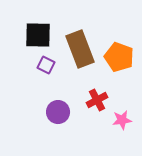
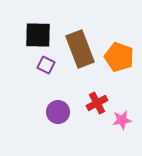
red cross: moved 3 px down
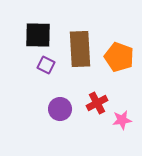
brown rectangle: rotated 18 degrees clockwise
purple circle: moved 2 px right, 3 px up
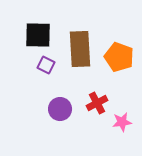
pink star: moved 2 px down
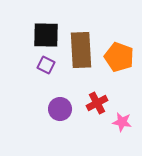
black square: moved 8 px right
brown rectangle: moved 1 px right, 1 px down
pink star: rotated 18 degrees clockwise
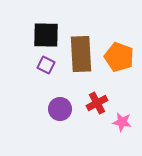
brown rectangle: moved 4 px down
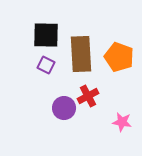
red cross: moved 9 px left, 7 px up
purple circle: moved 4 px right, 1 px up
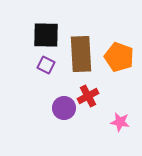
pink star: moved 2 px left
